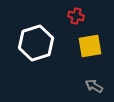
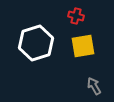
yellow square: moved 7 px left
gray arrow: rotated 30 degrees clockwise
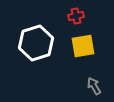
red cross: rotated 28 degrees counterclockwise
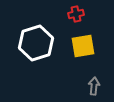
red cross: moved 2 px up
gray arrow: rotated 36 degrees clockwise
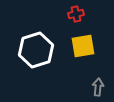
white hexagon: moved 7 px down
gray arrow: moved 4 px right, 1 px down
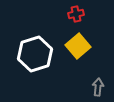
yellow square: moved 5 px left; rotated 30 degrees counterclockwise
white hexagon: moved 1 px left, 4 px down
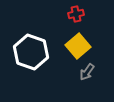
white hexagon: moved 4 px left, 2 px up; rotated 24 degrees counterclockwise
gray arrow: moved 11 px left, 15 px up; rotated 150 degrees counterclockwise
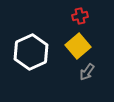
red cross: moved 4 px right, 2 px down
white hexagon: rotated 16 degrees clockwise
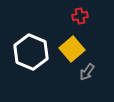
yellow square: moved 6 px left, 3 px down
white hexagon: rotated 12 degrees counterclockwise
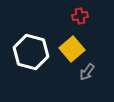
white hexagon: rotated 8 degrees counterclockwise
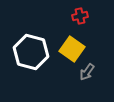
yellow square: rotated 15 degrees counterclockwise
